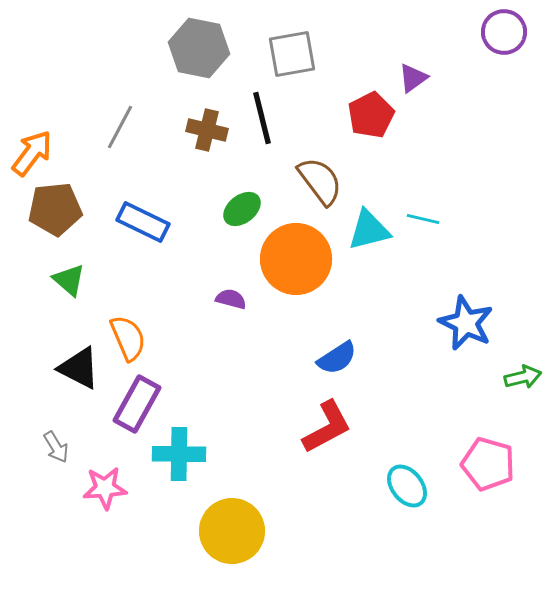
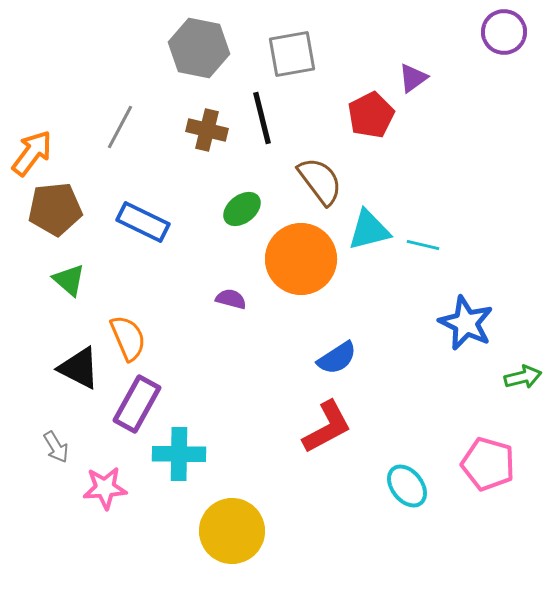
cyan line: moved 26 px down
orange circle: moved 5 px right
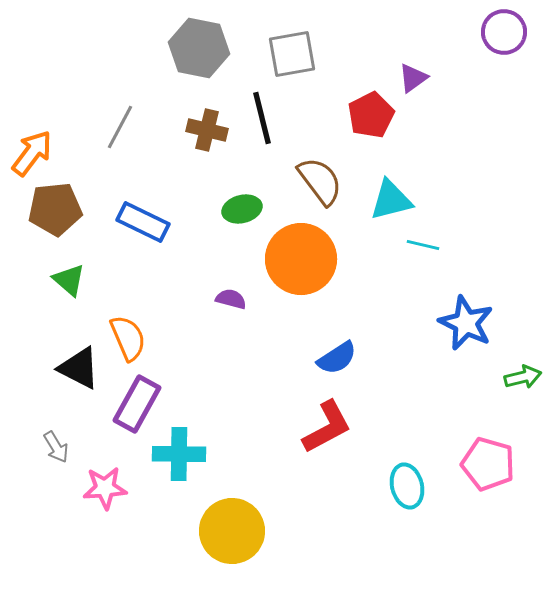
green ellipse: rotated 24 degrees clockwise
cyan triangle: moved 22 px right, 30 px up
cyan ellipse: rotated 24 degrees clockwise
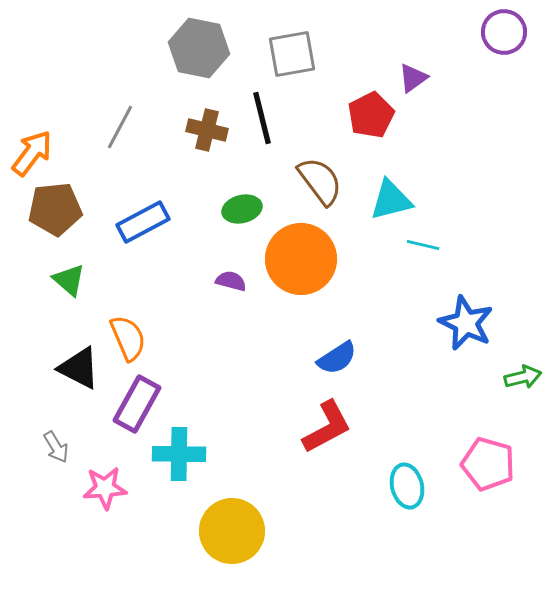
blue rectangle: rotated 54 degrees counterclockwise
purple semicircle: moved 18 px up
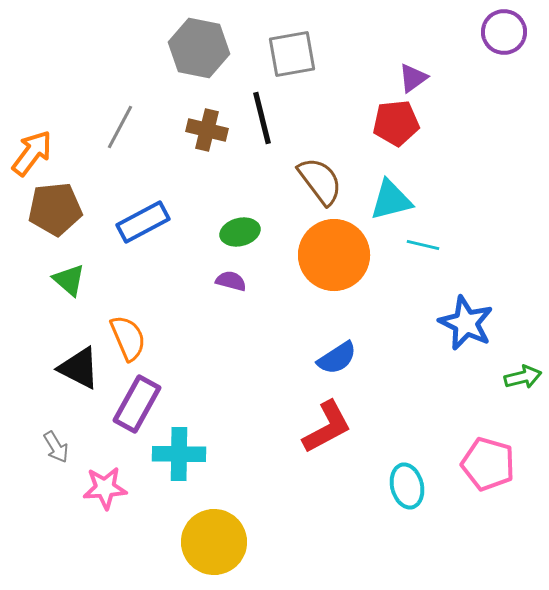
red pentagon: moved 25 px right, 8 px down; rotated 21 degrees clockwise
green ellipse: moved 2 px left, 23 px down
orange circle: moved 33 px right, 4 px up
yellow circle: moved 18 px left, 11 px down
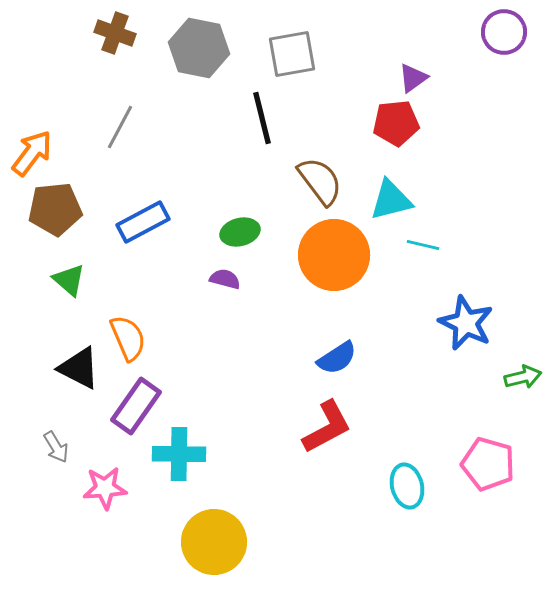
brown cross: moved 92 px left, 97 px up; rotated 6 degrees clockwise
purple semicircle: moved 6 px left, 2 px up
purple rectangle: moved 1 px left, 2 px down; rotated 6 degrees clockwise
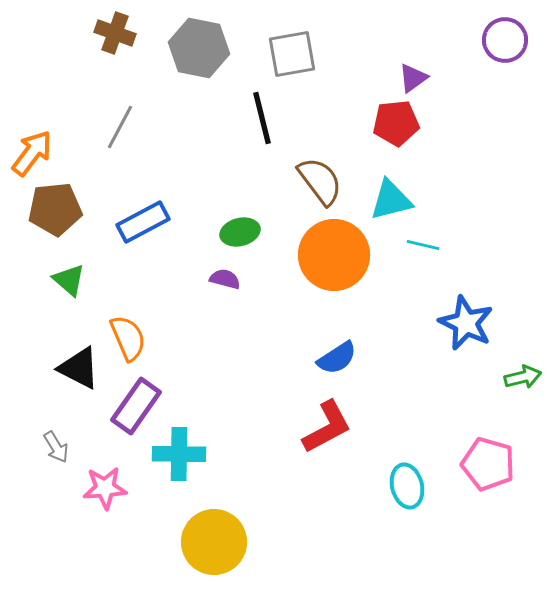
purple circle: moved 1 px right, 8 px down
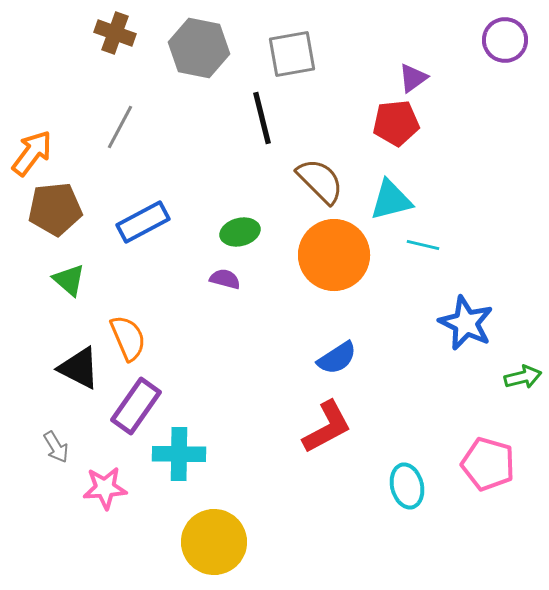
brown semicircle: rotated 8 degrees counterclockwise
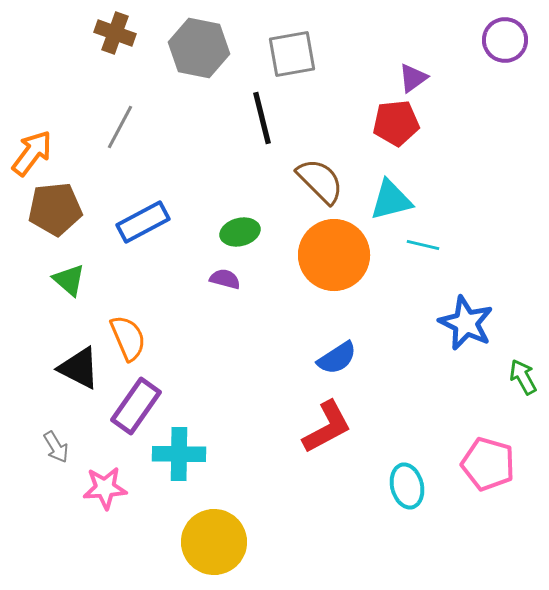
green arrow: rotated 105 degrees counterclockwise
